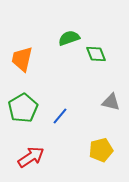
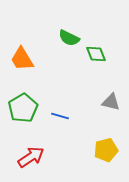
green semicircle: rotated 135 degrees counterclockwise
orange trapezoid: rotated 44 degrees counterclockwise
blue line: rotated 66 degrees clockwise
yellow pentagon: moved 5 px right
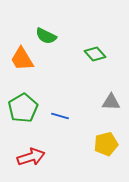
green semicircle: moved 23 px left, 2 px up
green diamond: moved 1 px left; rotated 20 degrees counterclockwise
gray triangle: rotated 12 degrees counterclockwise
yellow pentagon: moved 6 px up
red arrow: rotated 16 degrees clockwise
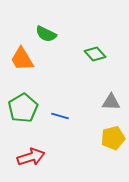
green semicircle: moved 2 px up
yellow pentagon: moved 7 px right, 6 px up
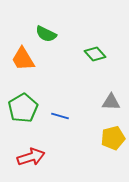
orange trapezoid: moved 1 px right
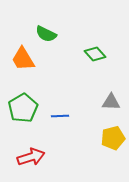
blue line: rotated 18 degrees counterclockwise
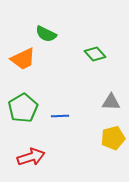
orange trapezoid: rotated 84 degrees counterclockwise
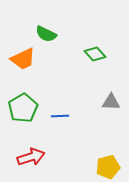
yellow pentagon: moved 5 px left, 29 px down
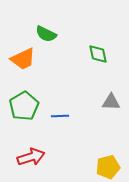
green diamond: moved 3 px right; rotated 30 degrees clockwise
green pentagon: moved 1 px right, 2 px up
